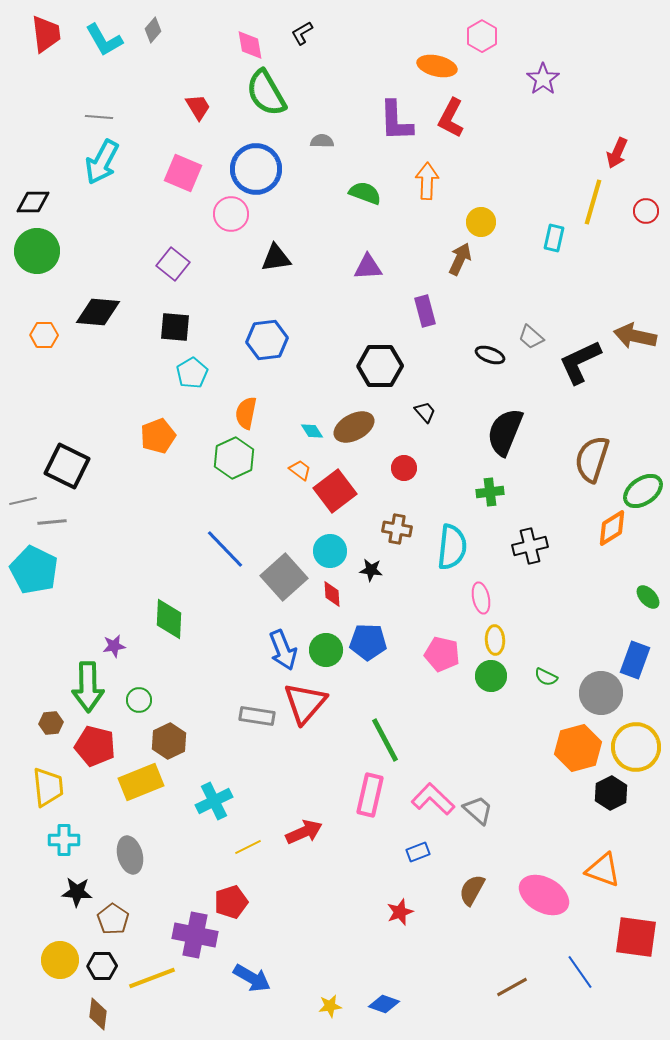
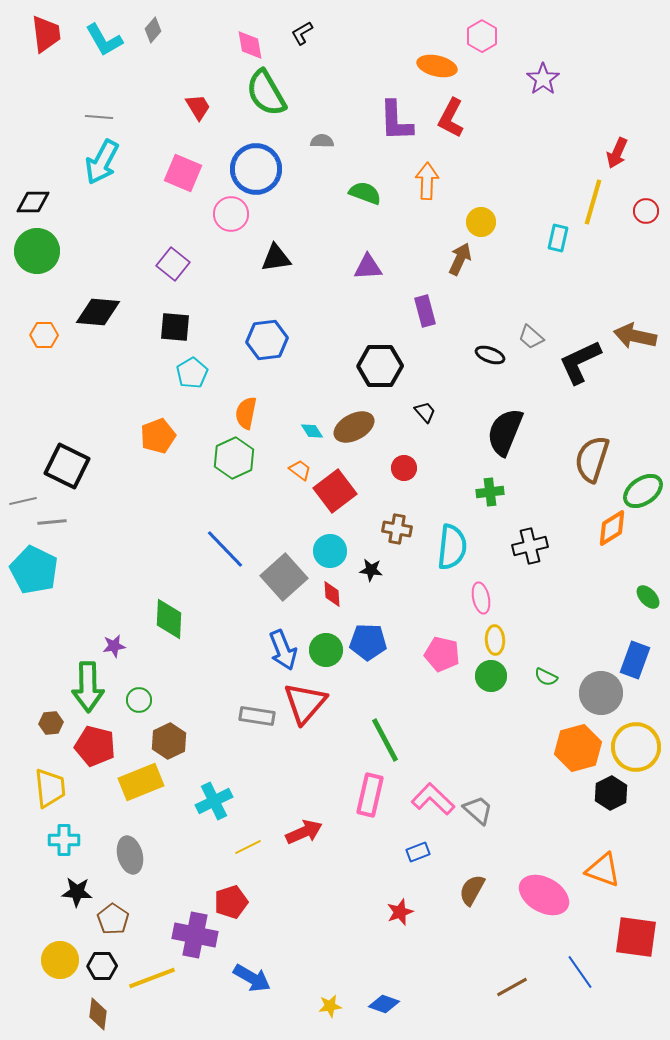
cyan rectangle at (554, 238): moved 4 px right
yellow trapezoid at (48, 787): moved 2 px right, 1 px down
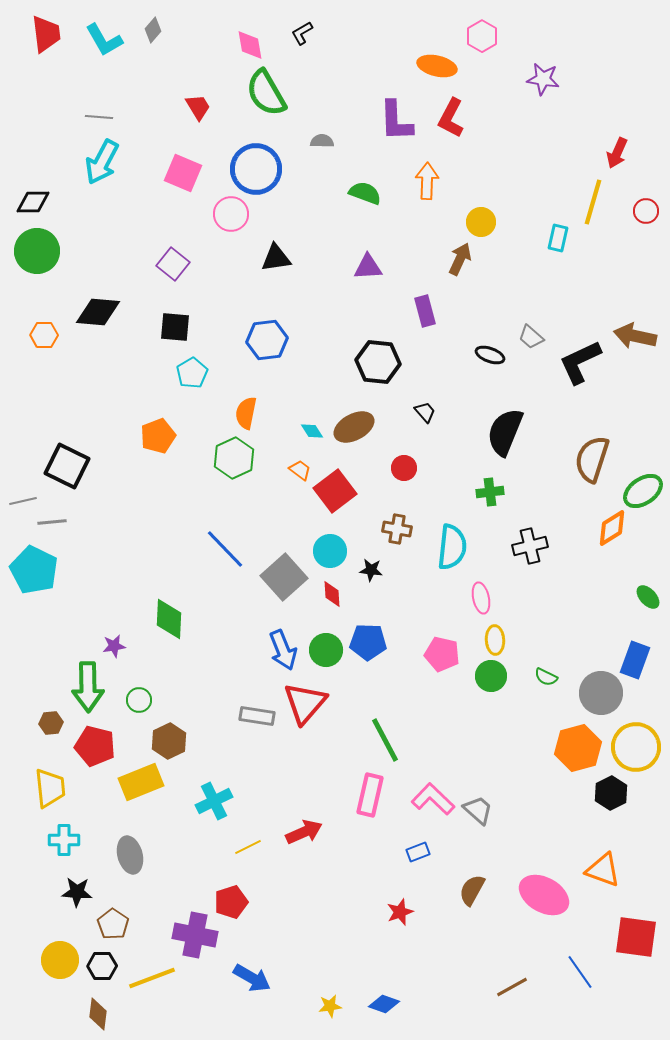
purple star at (543, 79): rotated 28 degrees counterclockwise
black hexagon at (380, 366): moved 2 px left, 4 px up; rotated 6 degrees clockwise
brown pentagon at (113, 919): moved 5 px down
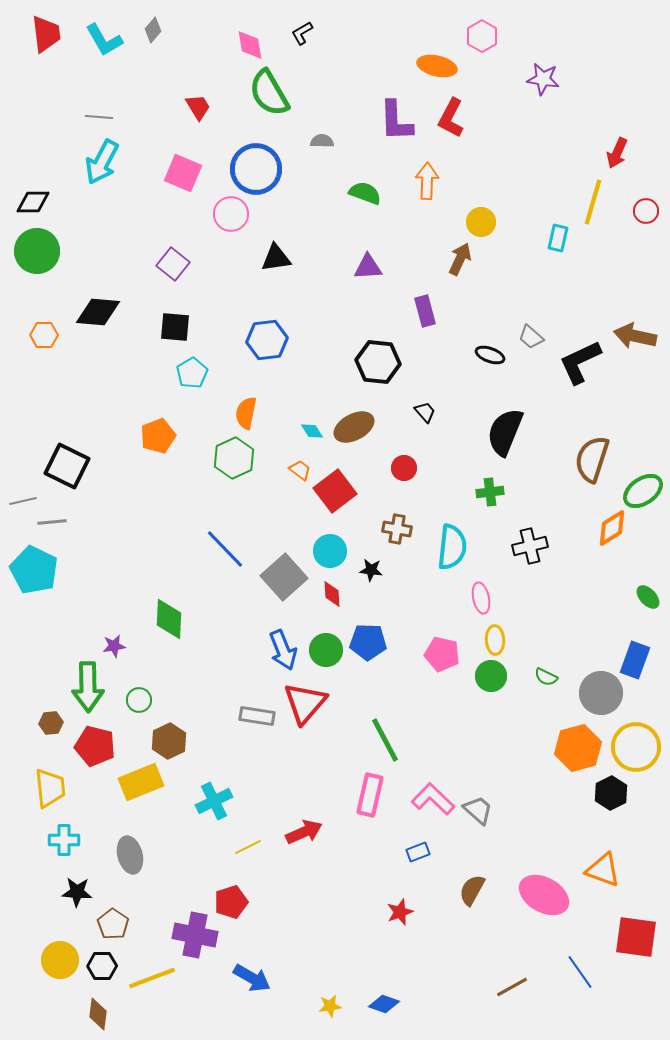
green semicircle at (266, 93): moved 3 px right
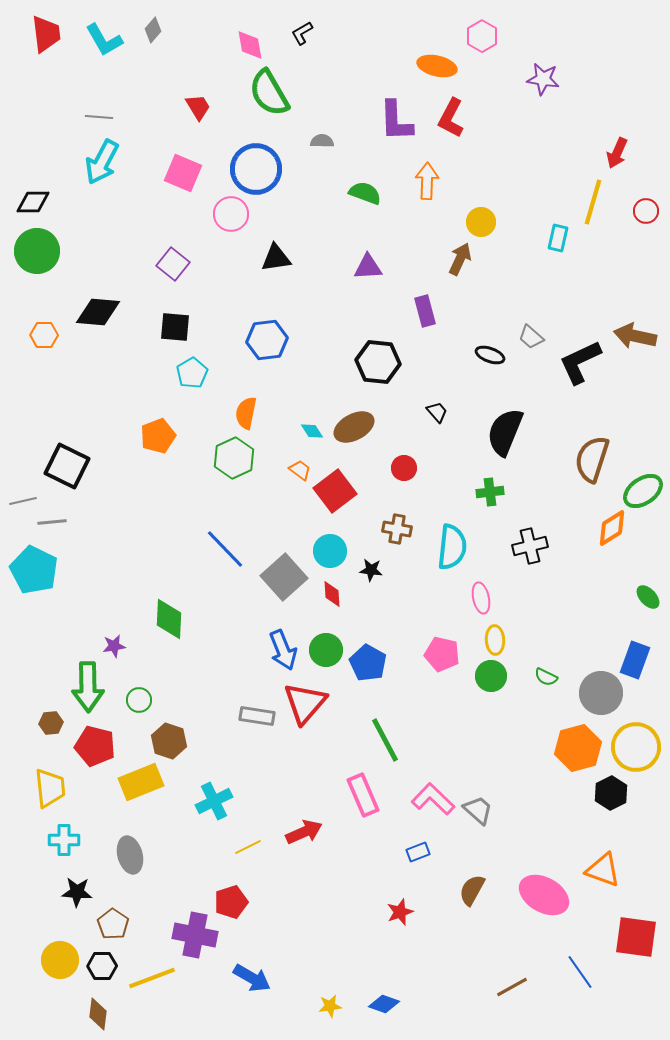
black trapezoid at (425, 412): moved 12 px right
blue pentagon at (368, 642): moved 21 px down; rotated 27 degrees clockwise
brown hexagon at (169, 741): rotated 16 degrees counterclockwise
pink rectangle at (370, 795): moved 7 px left; rotated 36 degrees counterclockwise
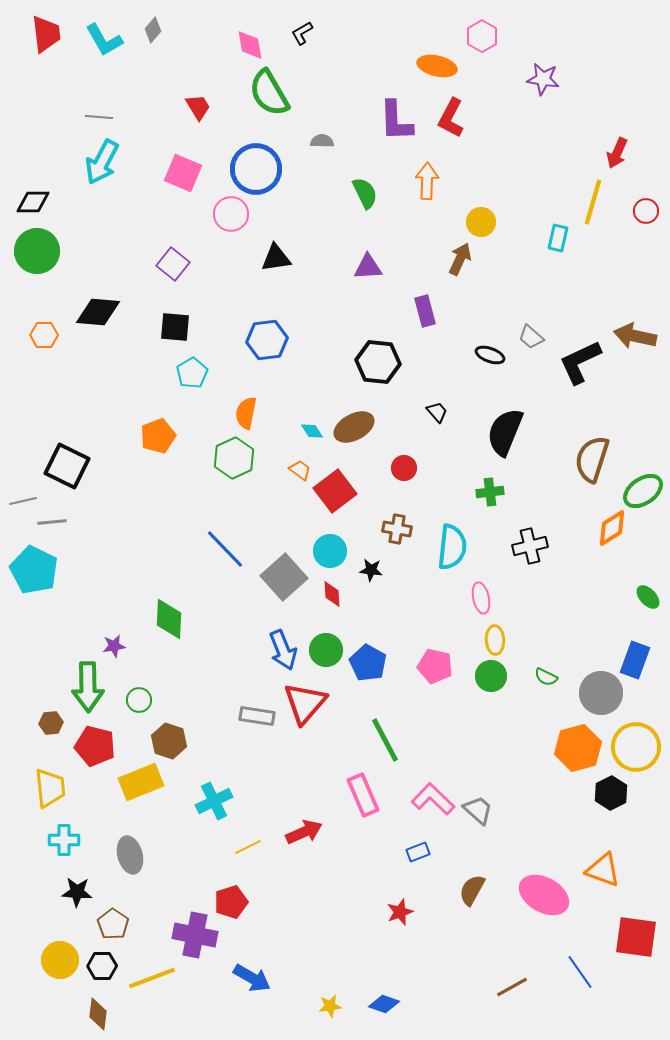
green semicircle at (365, 193): rotated 44 degrees clockwise
pink pentagon at (442, 654): moved 7 px left, 12 px down
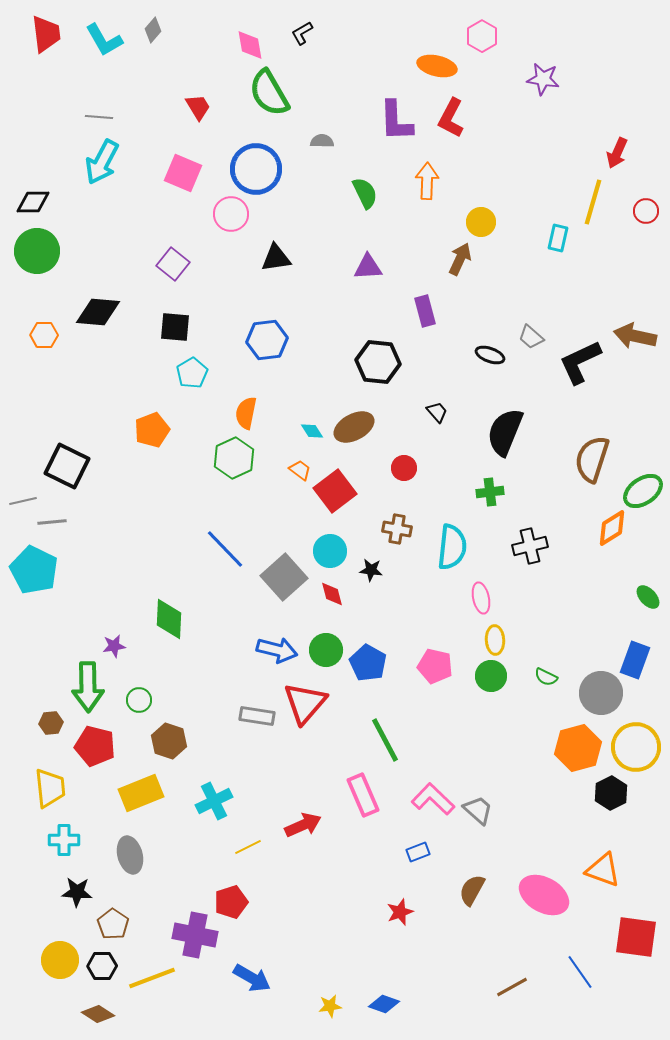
orange pentagon at (158, 436): moved 6 px left, 6 px up
red diamond at (332, 594): rotated 12 degrees counterclockwise
blue arrow at (283, 650): moved 6 px left; rotated 54 degrees counterclockwise
yellow rectangle at (141, 782): moved 11 px down
red arrow at (304, 832): moved 1 px left, 7 px up
brown diamond at (98, 1014): rotated 64 degrees counterclockwise
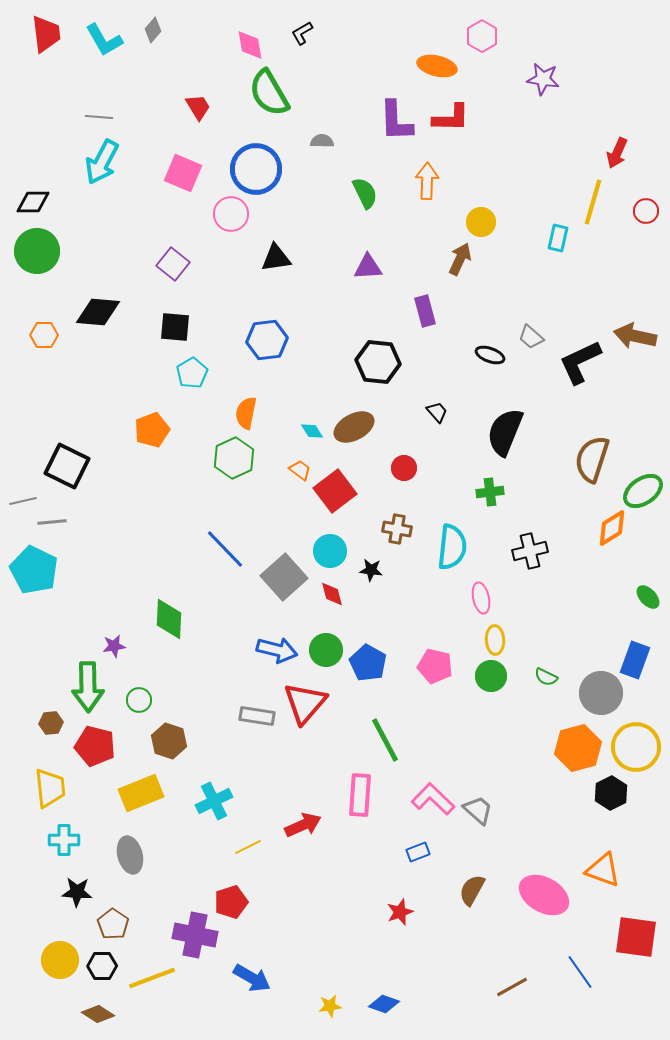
red L-shape at (451, 118): rotated 117 degrees counterclockwise
black cross at (530, 546): moved 5 px down
pink rectangle at (363, 795): moved 3 px left; rotated 27 degrees clockwise
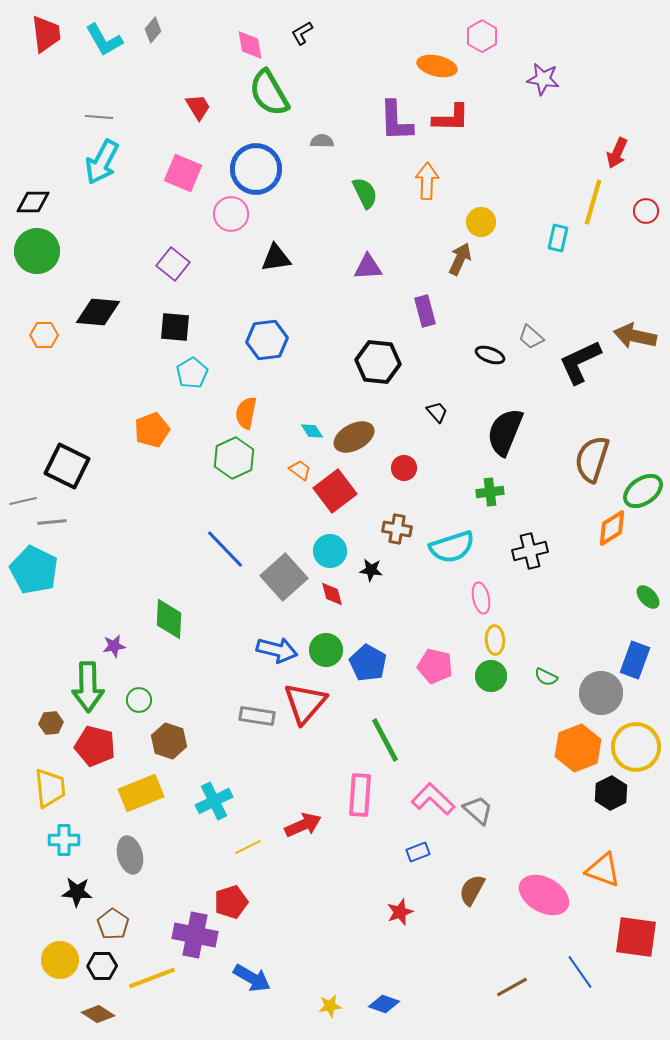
brown ellipse at (354, 427): moved 10 px down
cyan semicircle at (452, 547): rotated 66 degrees clockwise
orange hexagon at (578, 748): rotated 6 degrees counterclockwise
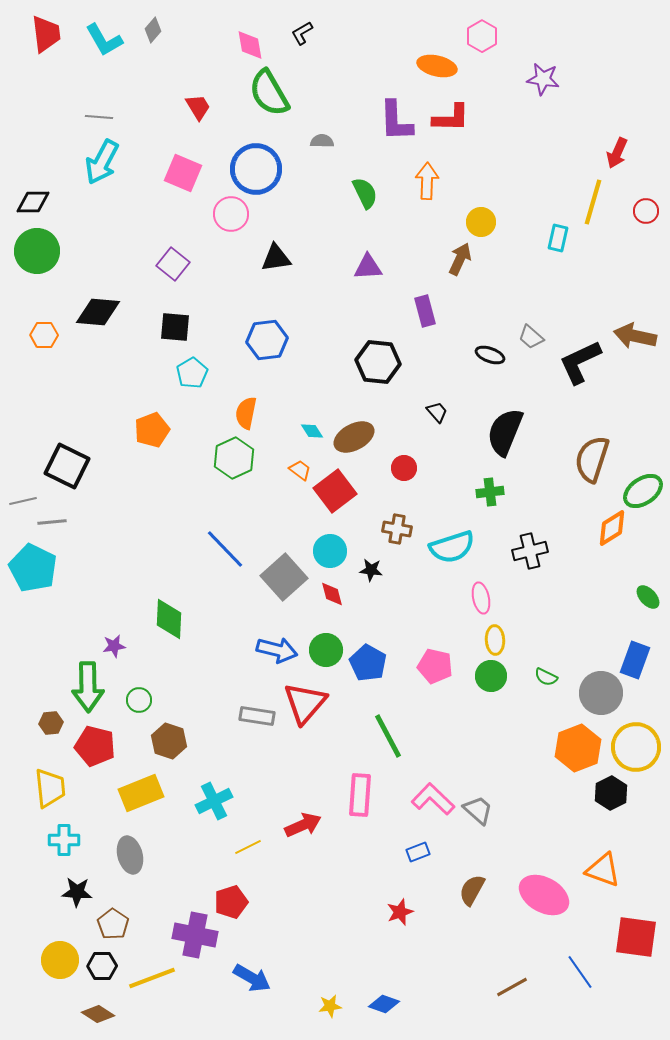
cyan pentagon at (34, 570): moved 1 px left, 2 px up
green line at (385, 740): moved 3 px right, 4 px up
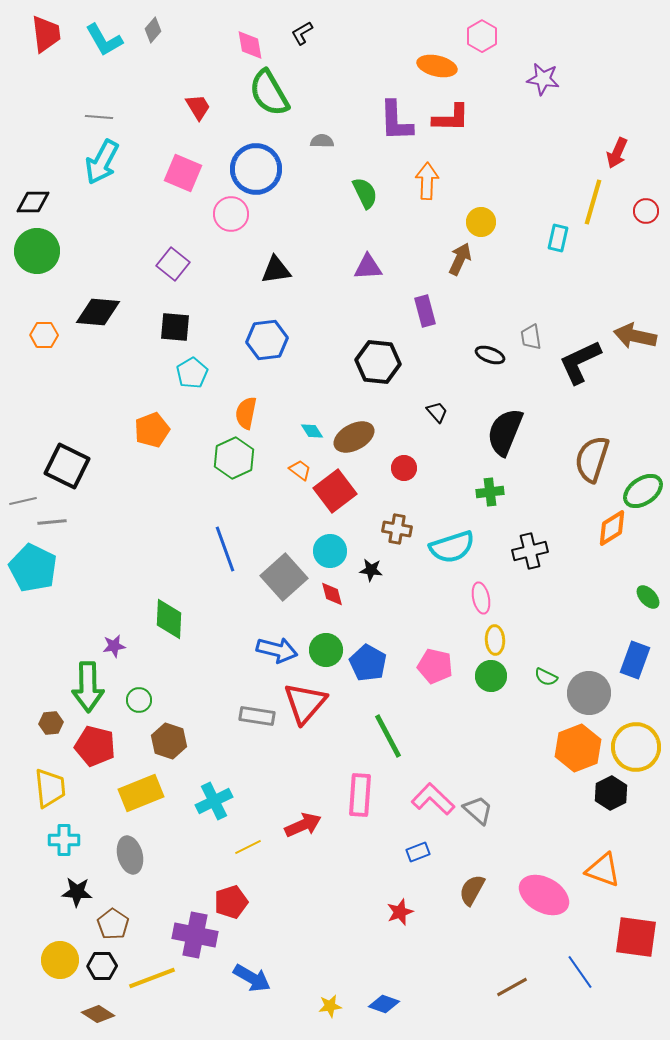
black triangle at (276, 258): moved 12 px down
gray trapezoid at (531, 337): rotated 40 degrees clockwise
blue line at (225, 549): rotated 24 degrees clockwise
gray circle at (601, 693): moved 12 px left
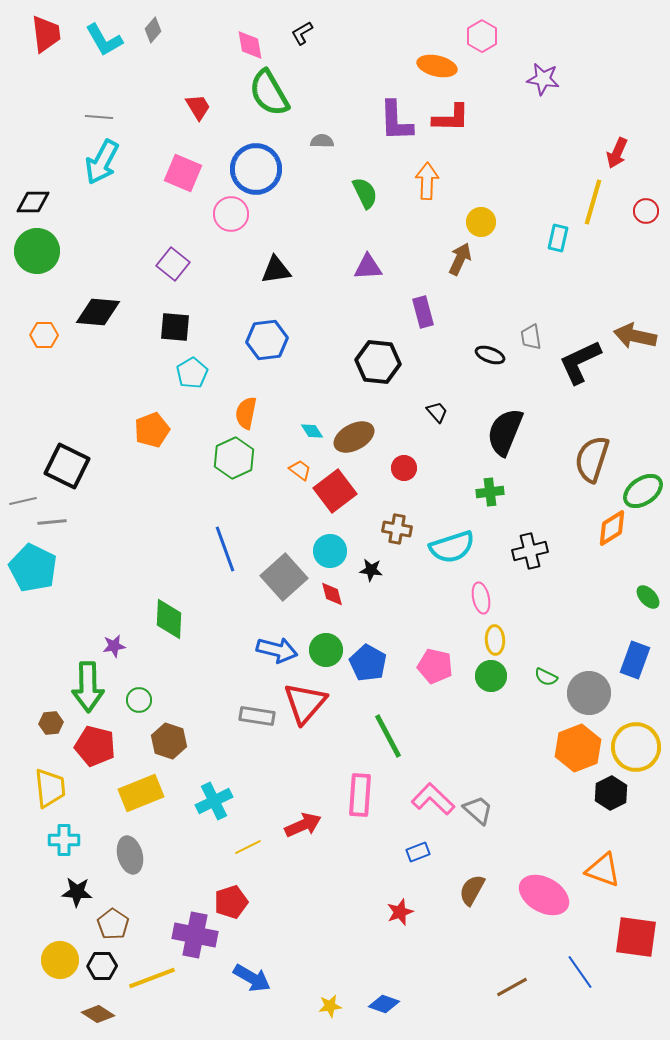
purple rectangle at (425, 311): moved 2 px left, 1 px down
